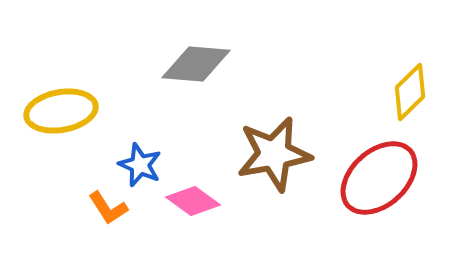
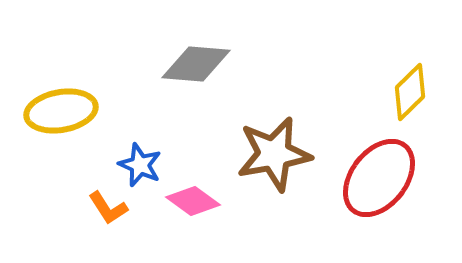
red ellipse: rotated 10 degrees counterclockwise
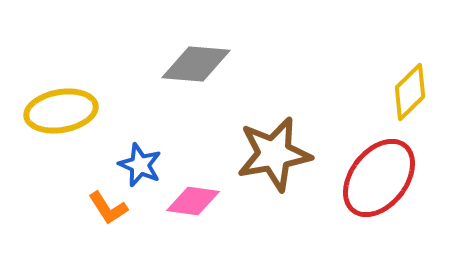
pink diamond: rotated 28 degrees counterclockwise
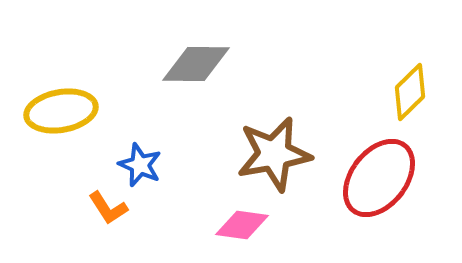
gray diamond: rotated 4 degrees counterclockwise
pink diamond: moved 49 px right, 24 px down
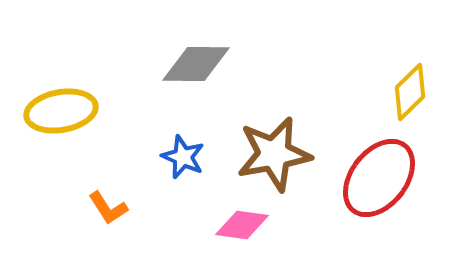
blue star: moved 43 px right, 8 px up
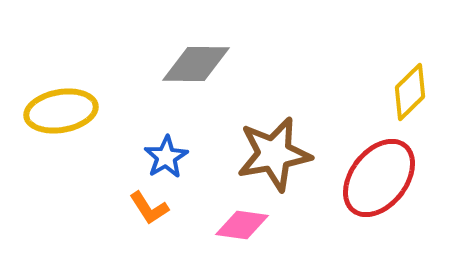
blue star: moved 17 px left; rotated 18 degrees clockwise
orange L-shape: moved 41 px right
